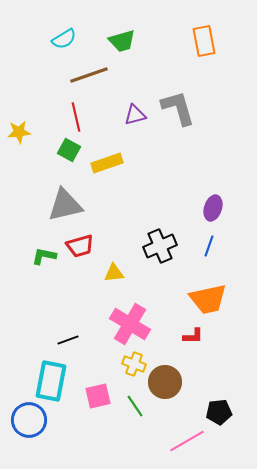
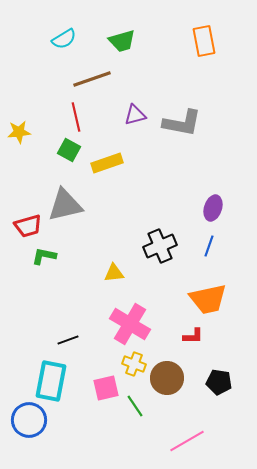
brown line: moved 3 px right, 4 px down
gray L-shape: moved 4 px right, 15 px down; rotated 117 degrees clockwise
red trapezoid: moved 52 px left, 20 px up
brown circle: moved 2 px right, 4 px up
pink square: moved 8 px right, 8 px up
black pentagon: moved 30 px up; rotated 15 degrees clockwise
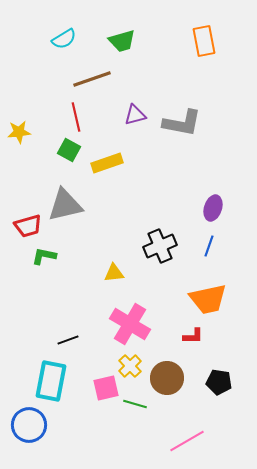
yellow cross: moved 4 px left, 2 px down; rotated 25 degrees clockwise
green line: moved 2 px up; rotated 40 degrees counterclockwise
blue circle: moved 5 px down
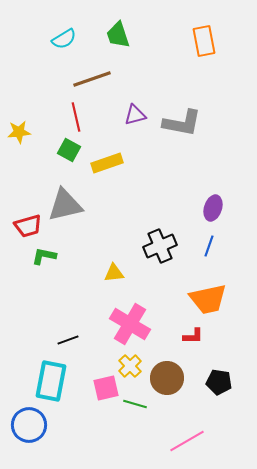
green trapezoid: moved 4 px left, 6 px up; rotated 88 degrees clockwise
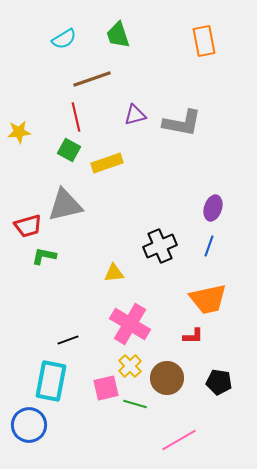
pink line: moved 8 px left, 1 px up
